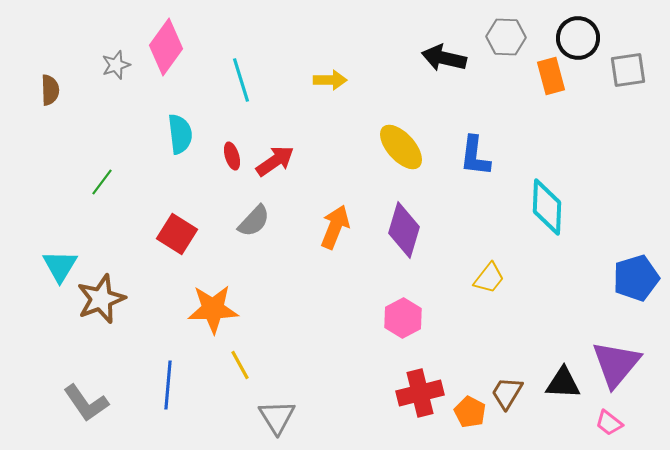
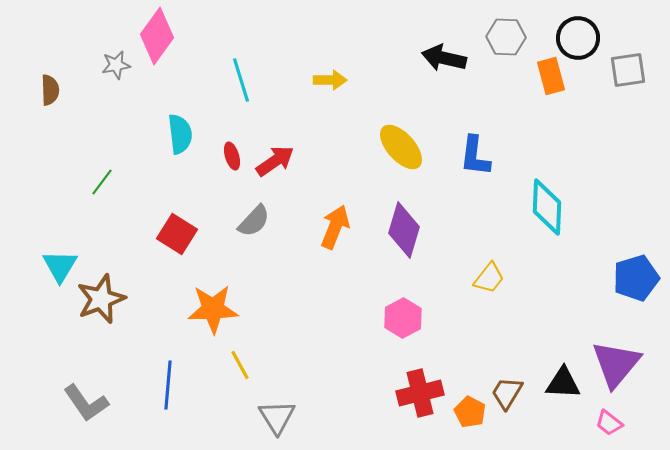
pink diamond: moved 9 px left, 11 px up
gray star: rotated 8 degrees clockwise
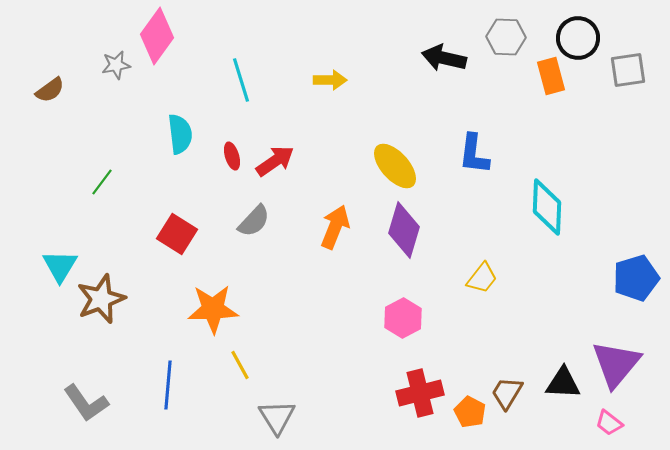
brown semicircle: rotated 56 degrees clockwise
yellow ellipse: moved 6 px left, 19 px down
blue L-shape: moved 1 px left, 2 px up
yellow trapezoid: moved 7 px left
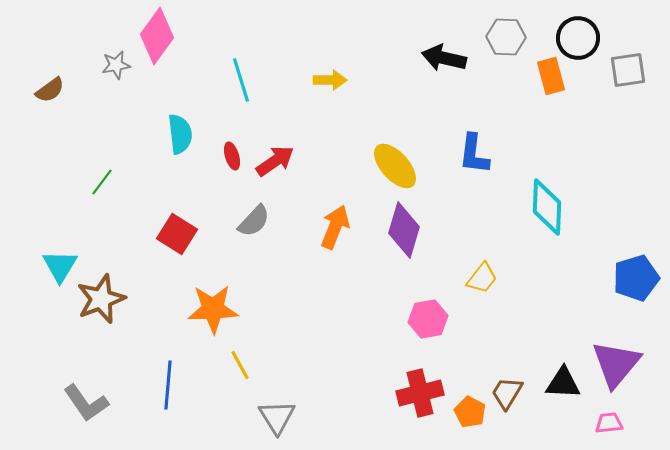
pink hexagon: moved 25 px right, 1 px down; rotated 18 degrees clockwise
pink trapezoid: rotated 136 degrees clockwise
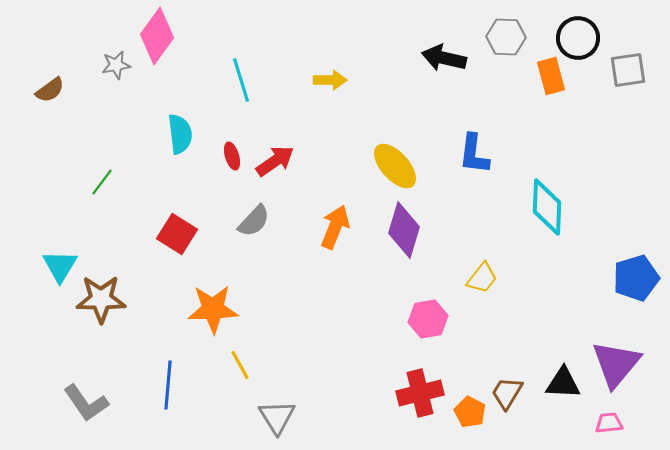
brown star: rotated 21 degrees clockwise
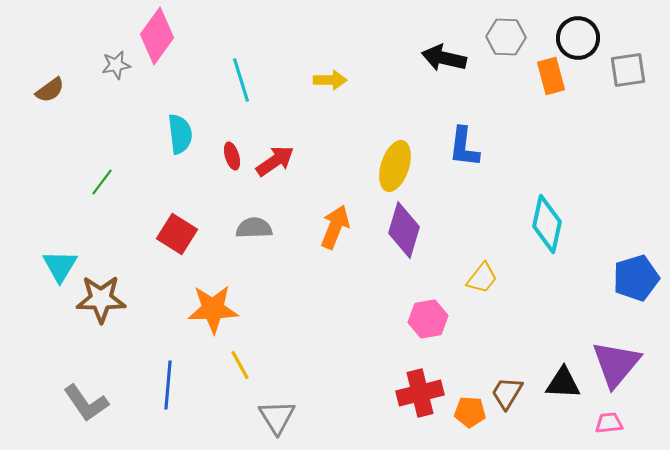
blue L-shape: moved 10 px left, 7 px up
yellow ellipse: rotated 60 degrees clockwise
cyan diamond: moved 17 px down; rotated 10 degrees clockwise
gray semicircle: moved 7 px down; rotated 135 degrees counterclockwise
orange pentagon: rotated 24 degrees counterclockwise
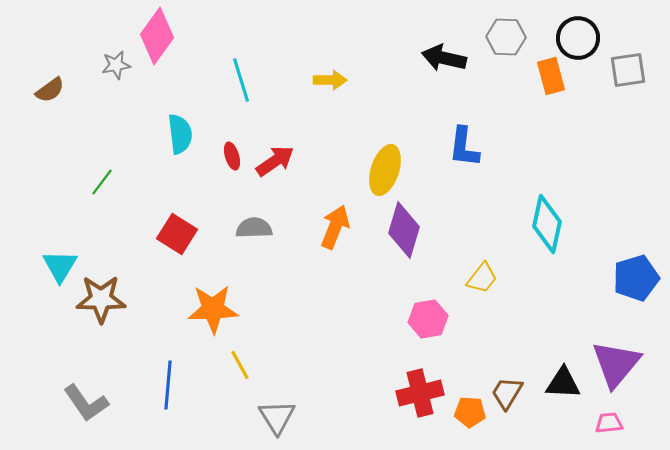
yellow ellipse: moved 10 px left, 4 px down
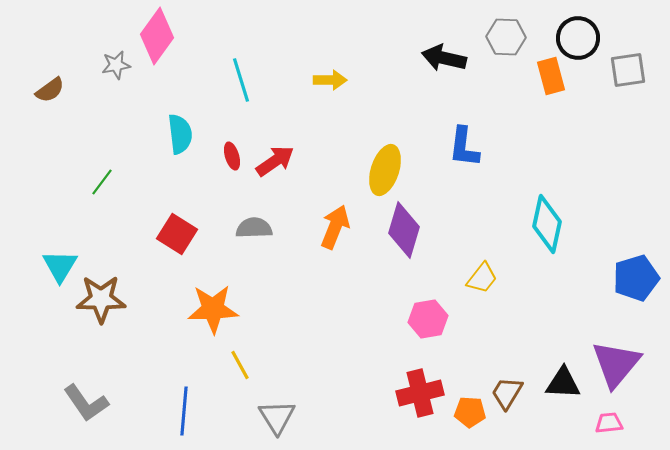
blue line: moved 16 px right, 26 px down
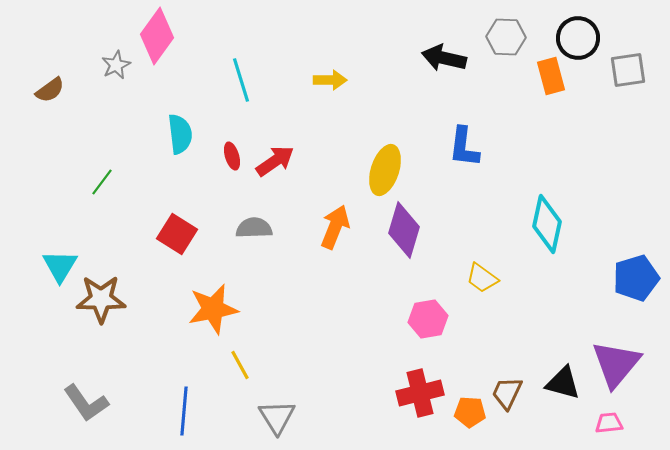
gray star: rotated 16 degrees counterclockwise
yellow trapezoid: rotated 88 degrees clockwise
orange star: rotated 9 degrees counterclockwise
black triangle: rotated 12 degrees clockwise
brown trapezoid: rotated 6 degrees counterclockwise
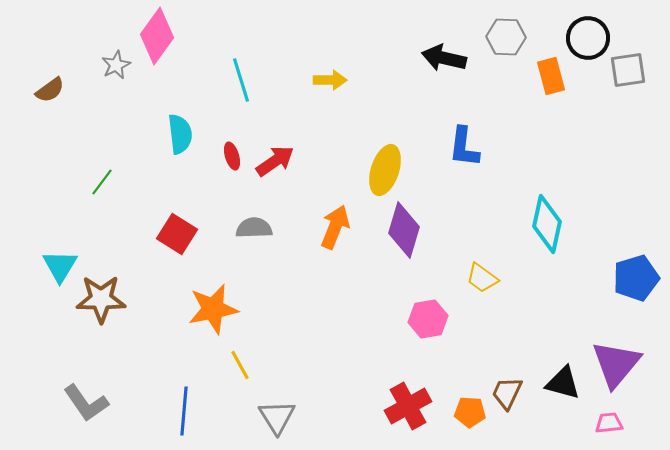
black circle: moved 10 px right
red cross: moved 12 px left, 13 px down; rotated 15 degrees counterclockwise
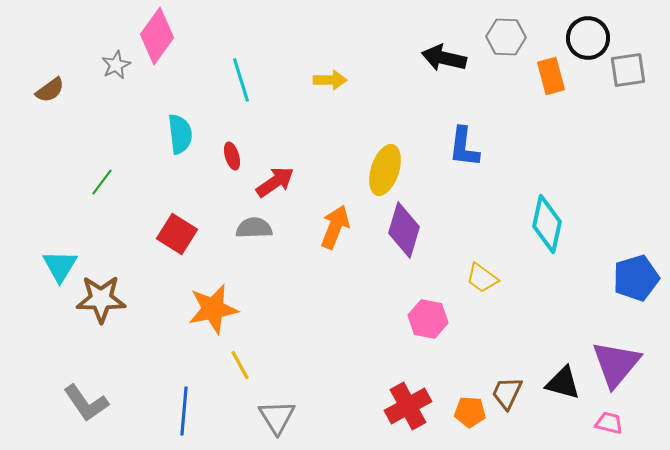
red arrow: moved 21 px down
pink hexagon: rotated 21 degrees clockwise
pink trapezoid: rotated 20 degrees clockwise
